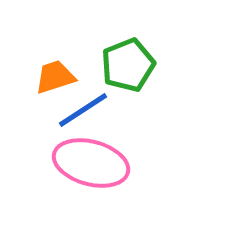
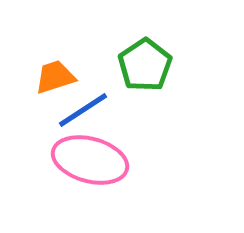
green pentagon: moved 17 px right; rotated 12 degrees counterclockwise
pink ellipse: moved 1 px left, 3 px up
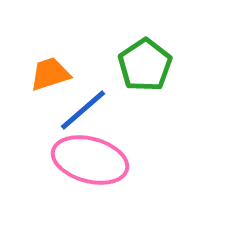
orange trapezoid: moved 5 px left, 3 px up
blue line: rotated 8 degrees counterclockwise
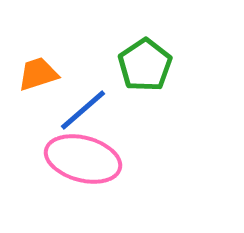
orange trapezoid: moved 12 px left
pink ellipse: moved 7 px left, 1 px up
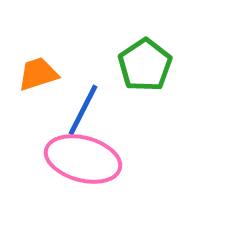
blue line: rotated 22 degrees counterclockwise
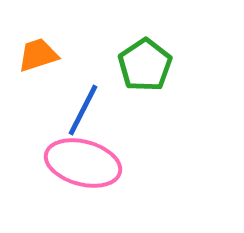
orange trapezoid: moved 19 px up
pink ellipse: moved 4 px down
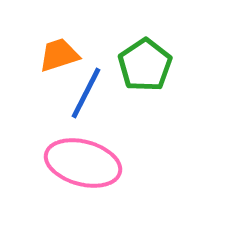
orange trapezoid: moved 21 px right
blue line: moved 3 px right, 17 px up
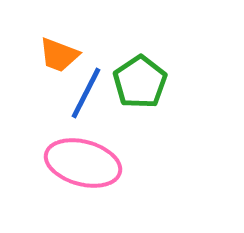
orange trapezoid: rotated 141 degrees counterclockwise
green pentagon: moved 5 px left, 17 px down
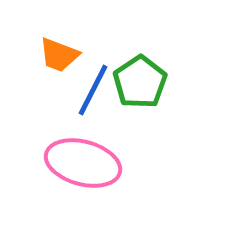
blue line: moved 7 px right, 3 px up
